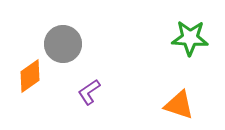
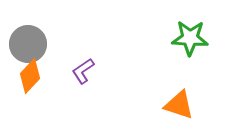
gray circle: moved 35 px left
orange diamond: rotated 12 degrees counterclockwise
purple L-shape: moved 6 px left, 21 px up
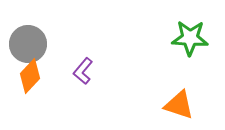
purple L-shape: rotated 16 degrees counterclockwise
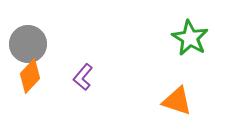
green star: rotated 27 degrees clockwise
purple L-shape: moved 6 px down
orange triangle: moved 2 px left, 4 px up
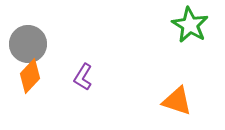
green star: moved 13 px up
purple L-shape: rotated 8 degrees counterclockwise
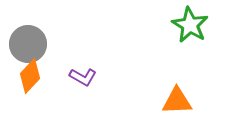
purple L-shape: rotated 92 degrees counterclockwise
orange triangle: rotated 20 degrees counterclockwise
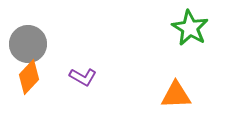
green star: moved 3 px down
orange diamond: moved 1 px left, 1 px down
orange triangle: moved 1 px left, 6 px up
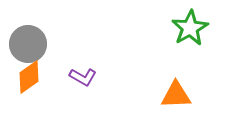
green star: rotated 12 degrees clockwise
orange diamond: rotated 12 degrees clockwise
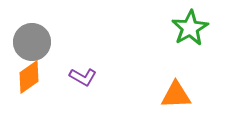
gray circle: moved 4 px right, 2 px up
